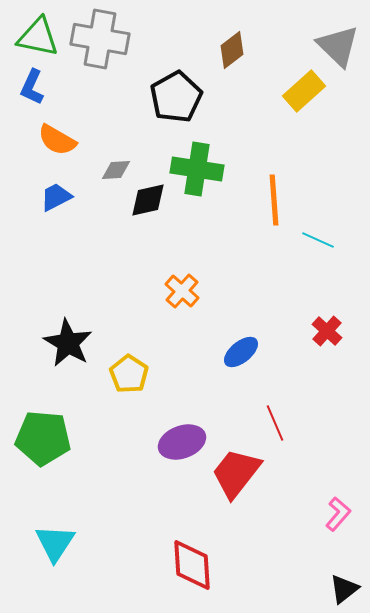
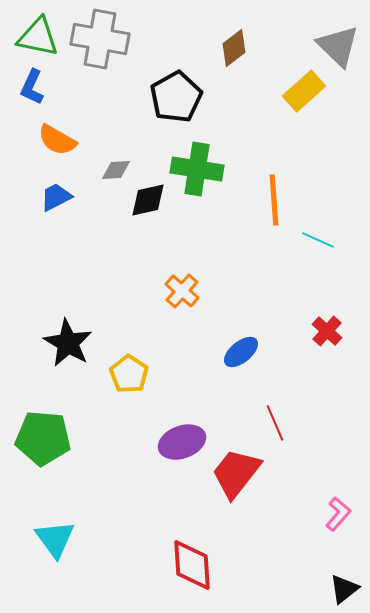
brown diamond: moved 2 px right, 2 px up
cyan triangle: moved 4 px up; rotated 9 degrees counterclockwise
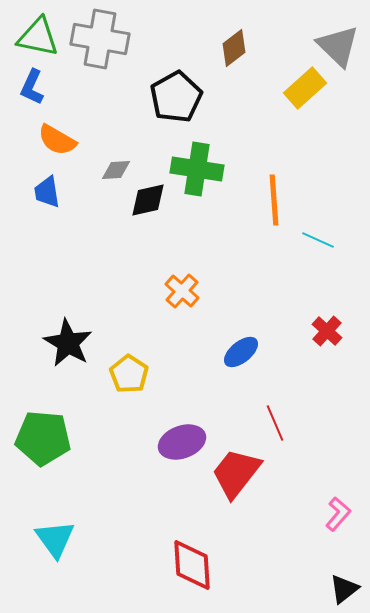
yellow rectangle: moved 1 px right, 3 px up
blue trapezoid: moved 9 px left, 5 px up; rotated 72 degrees counterclockwise
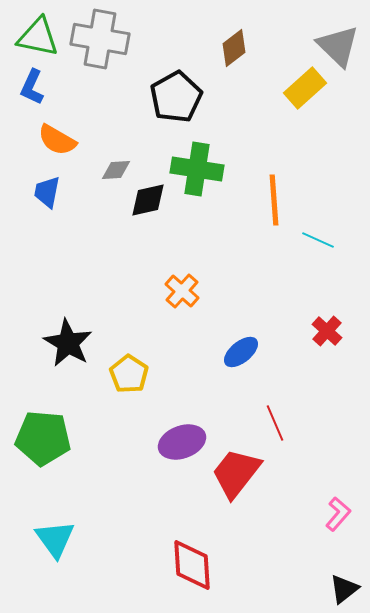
blue trapezoid: rotated 20 degrees clockwise
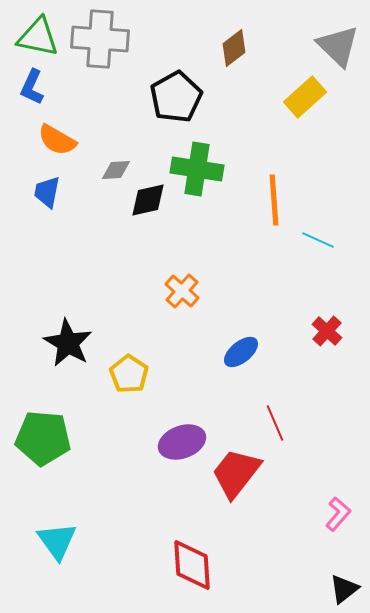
gray cross: rotated 6 degrees counterclockwise
yellow rectangle: moved 9 px down
cyan triangle: moved 2 px right, 2 px down
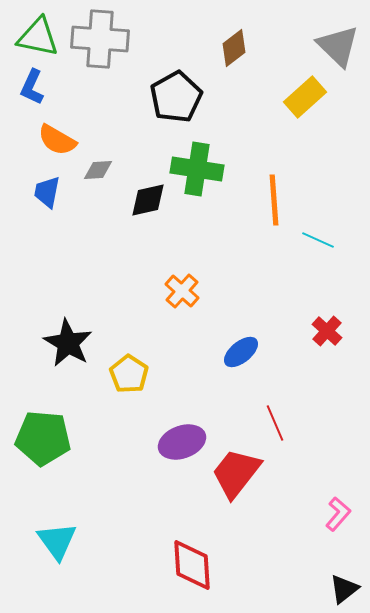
gray diamond: moved 18 px left
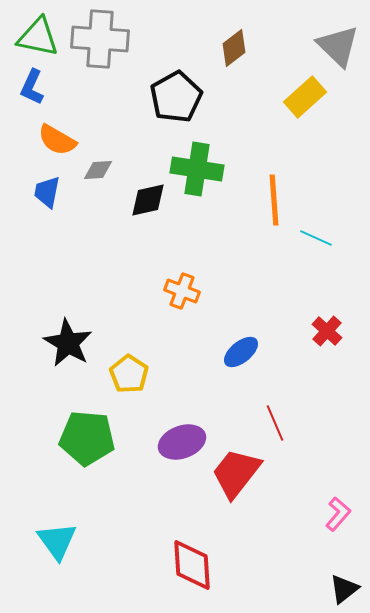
cyan line: moved 2 px left, 2 px up
orange cross: rotated 20 degrees counterclockwise
green pentagon: moved 44 px right
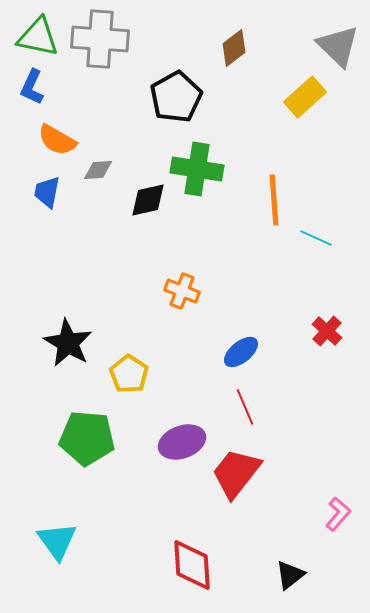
red line: moved 30 px left, 16 px up
black triangle: moved 54 px left, 14 px up
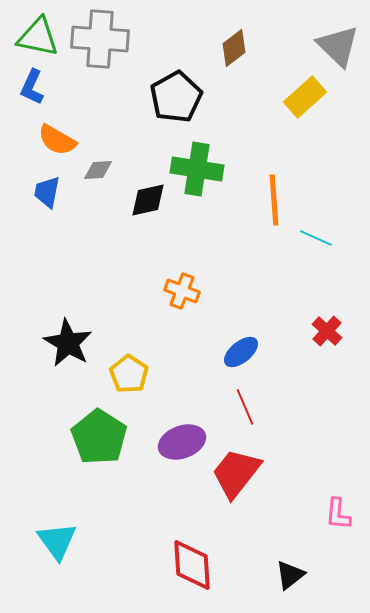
green pentagon: moved 12 px right, 1 px up; rotated 28 degrees clockwise
pink L-shape: rotated 144 degrees clockwise
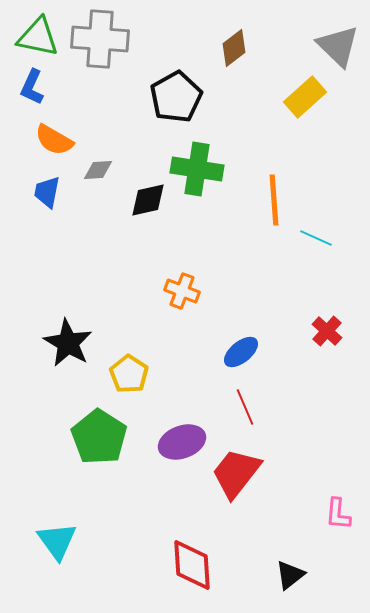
orange semicircle: moved 3 px left
